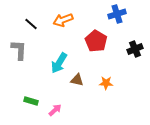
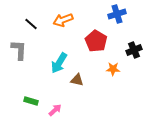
black cross: moved 1 px left, 1 px down
orange star: moved 7 px right, 14 px up
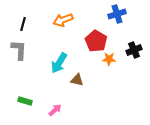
black line: moved 8 px left; rotated 64 degrees clockwise
orange star: moved 4 px left, 10 px up
green rectangle: moved 6 px left
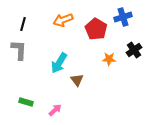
blue cross: moved 6 px right, 3 px down
red pentagon: moved 12 px up
black cross: rotated 14 degrees counterclockwise
brown triangle: rotated 40 degrees clockwise
green rectangle: moved 1 px right, 1 px down
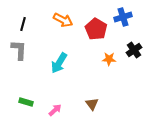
orange arrow: rotated 132 degrees counterclockwise
brown triangle: moved 15 px right, 24 px down
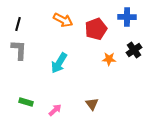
blue cross: moved 4 px right; rotated 18 degrees clockwise
black line: moved 5 px left
red pentagon: rotated 20 degrees clockwise
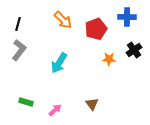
orange arrow: rotated 18 degrees clockwise
gray L-shape: rotated 35 degrees clockwise
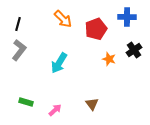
orange arrow: moved 1 px up
orange star: rotated 16 degrees clockwise
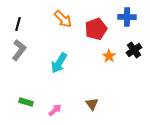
orange star: moved 3 px up; rotated 16 degrees clockwise
